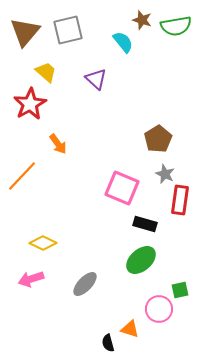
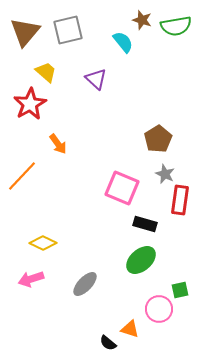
black semicircle: rotated 36 degrees counterclockwise
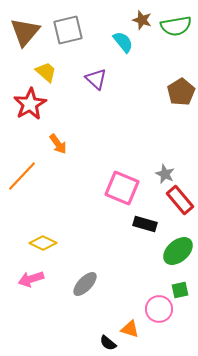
brown pentagon: moved 23 px right, 47 px up
red rectangle: rotated 48 degrees counterclockwise
green ellipse: moved 37 px right, 9 px up
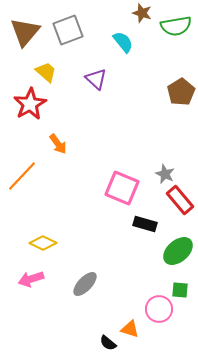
brown star: moved 7 px up
gray square: rotated 8 degrees counterclockwise
green square: rotated 18 degrees clockwise
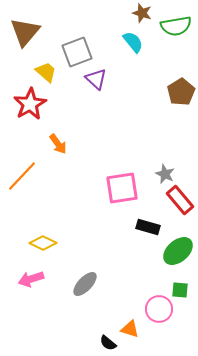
gray square: moved 9 px right, 22 px down
cyan semicircle: moved 10 px right
pink square: rotated 32 degrees counterclockwise
black rectangle: moved 3 px right, 3 px down
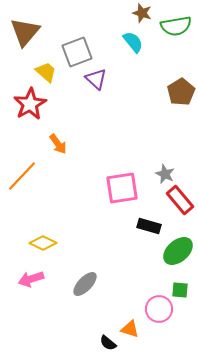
black rectangle: moved 1 px right, 1 px up
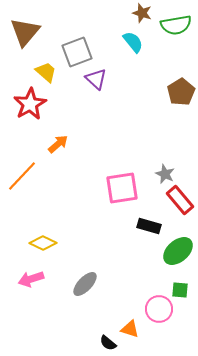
green semicircle: moved 1 px up
orange arrow: rotated 95 degrees counterclockwise
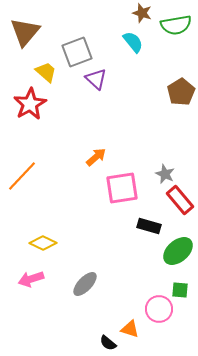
orange arrow: moved 38 px right, 13 px down
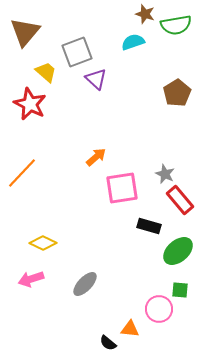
brown star: moved 3 px right, 1 px down
cyan semicircle: rotated 70 degrees counterclockwise
brown pentagon: moved 4 px left, 1 px down
red star: rotated 16 degrees counterclockwise
orange line: moved 3 px up
orange triangle: rotated 12 degrees counterclockwise
